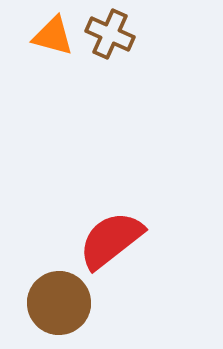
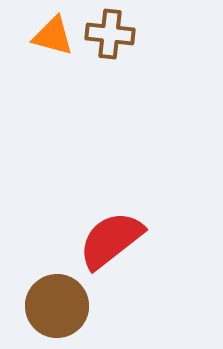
brown cross: rotated 18 degrees counterclockwise
brown circle: moved 2 px left, 3 px down
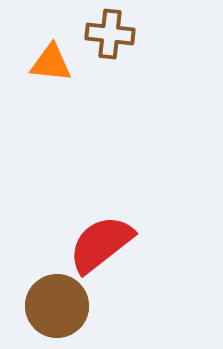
orange triangle: moved 2 px left, 27 px down; rotated 9 degrees counterclockwise
red semicircle: moved 10 px left, 4 px down
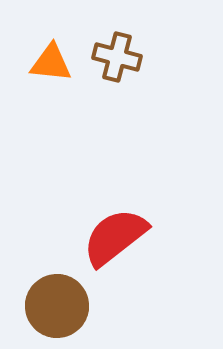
brown cross: moved 7 px right, 23 px down; rotated 9 degrees clockwise
red semicircle: moved 14 px right, 7 px up
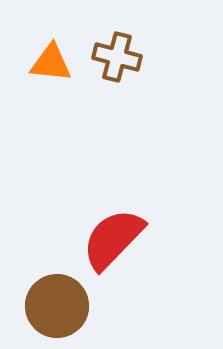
red semicircle: moved 2 px left, 2 px down; rotated 8 degrees counterclockwise
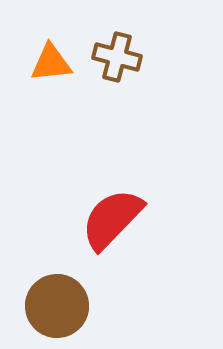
orange triangle: rotated 12 degrees counterclockwise
red semicircle: moved 1 px left, 20 px up
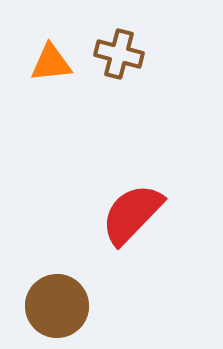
brown cross: moved 2 px right, 3 px up
red semicircle: moved 20 px right, 5 px up
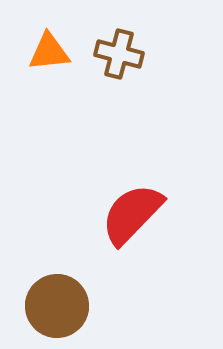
orange triangle: moved 2 px left, 11 px up
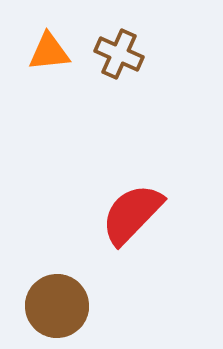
brown cross: rotated 9 degrees clockwise
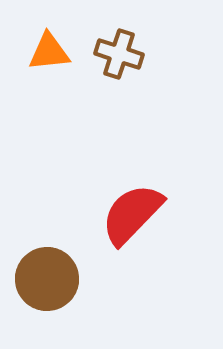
brown cross: rotated 6 degrees counterclockwise
brown circle: moved 10 px left, 27 px up
